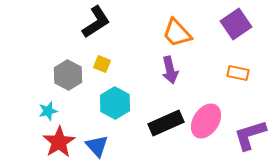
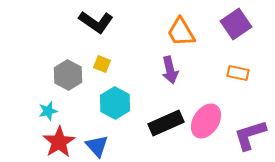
black L-shape: rotated 68 degrees clockwise
orange trapezoid: moved 4 px right, 1 px up; rotated 12 degrees clockwise
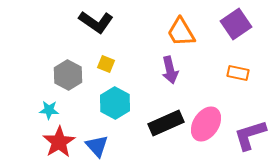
yellow square: moved 4 px right
cyan star: moved 1 px right, 1 px up; rotated 18 degrees clockwise
pink ellipse: moved 3 px down
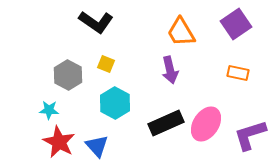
red star: rotated 12 degrees counterclockwise
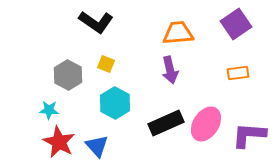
orange trapezoid: moved 3 px left, 1 px down; rotated 116 degrees clockwise
orange rectangle: rotated 20 degrees counterclockwise
purple L-shape: moved 1 px left; rotated 21 degrees clockwise
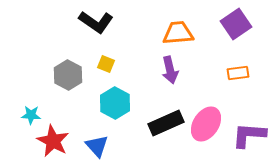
cyan star: moved 18 px left, 5 px down
red star: moved 6 px left, 1 px up
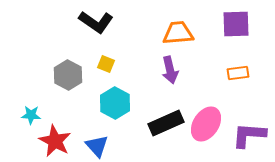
purple square: rotated 32 degrees clockwise
red star: moved 2 px right
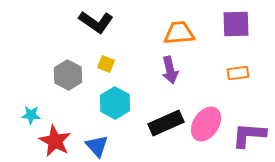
orange trapezoid: moved 1 px right
